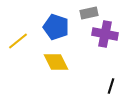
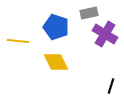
purple cross: rotated 20 degrees clockwise
yellow line: rotated 45 degrees clockwise
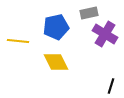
blue pentagon: rotated 30 degrees counterclockwise
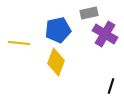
blue pentagon: moved 2 px right, 3 px down
yellow line: moved 1 px right, 2 px down
yellow diamond: rotated 48 degrees clockwise
